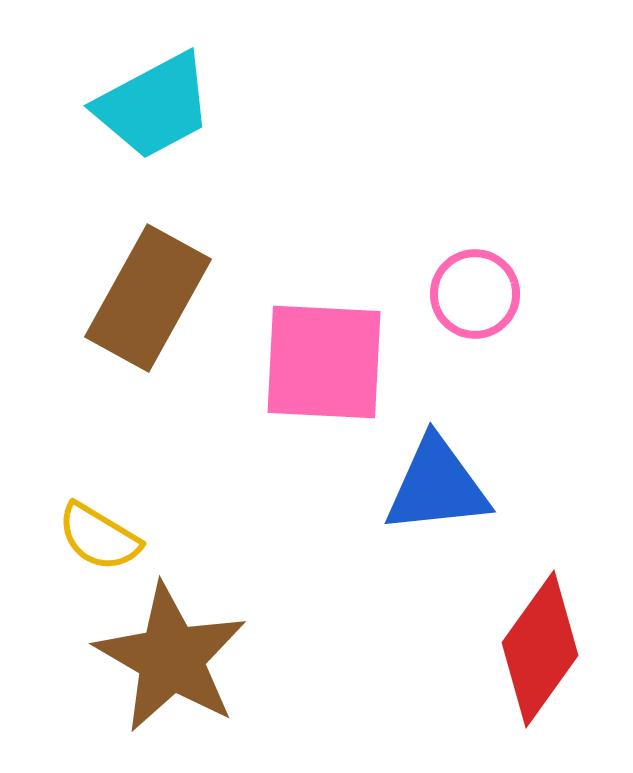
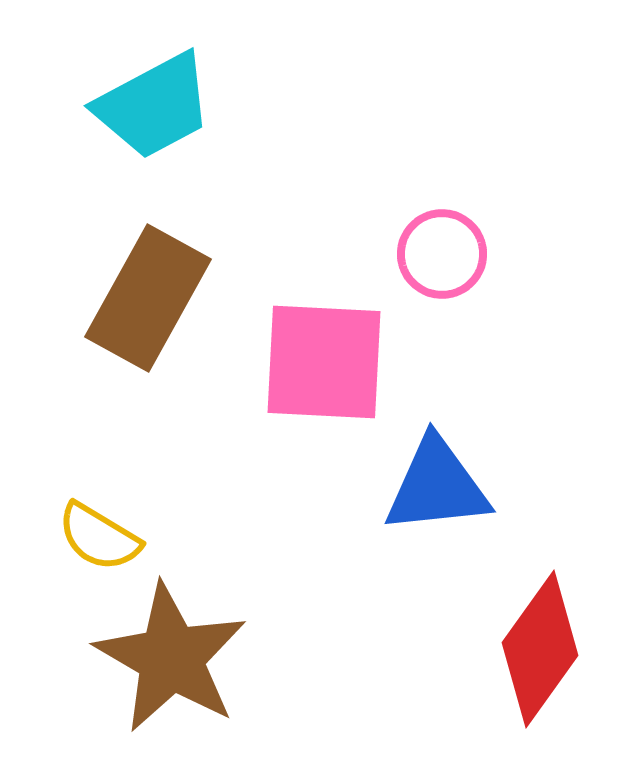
pink circle: moved 33 px left, 40 px up
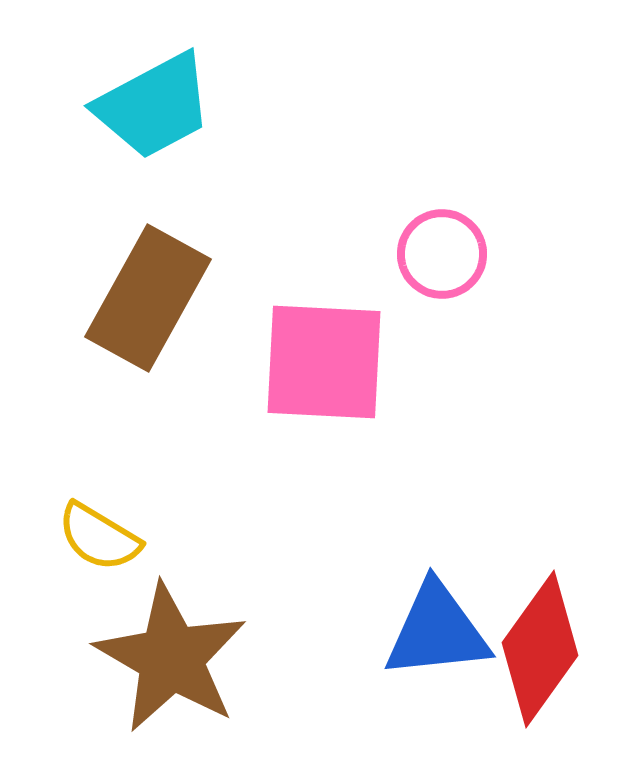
blue triangle: moved 145 px down
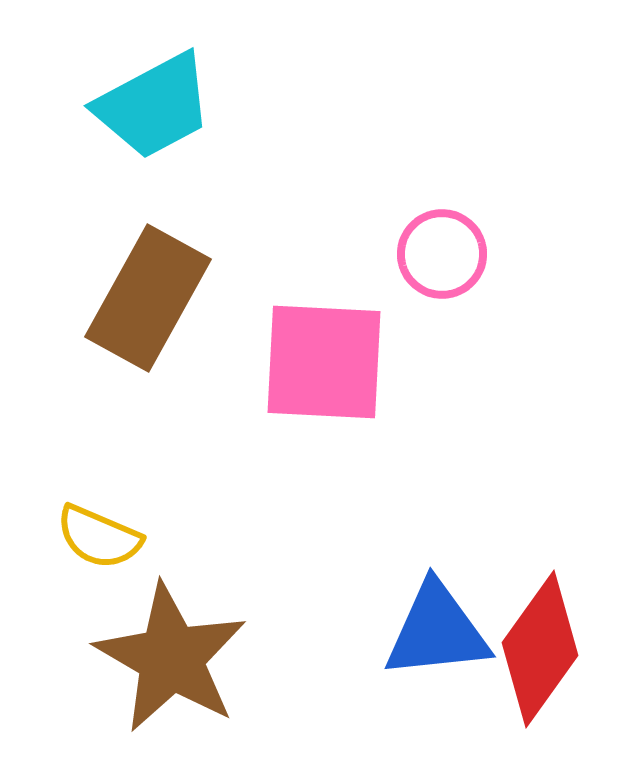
yellow semicircle: rotated 8 degrees counterclockwise
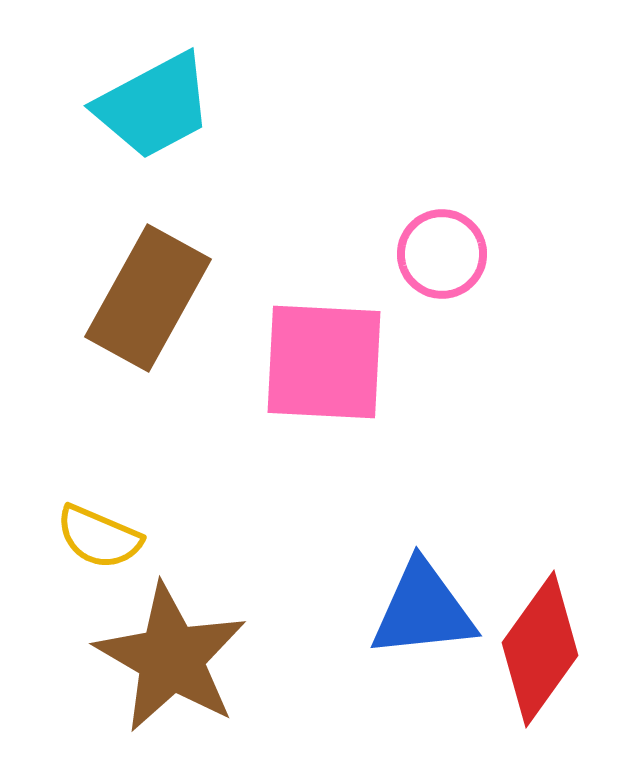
blue triangle: moved 14 px left, 21 px up
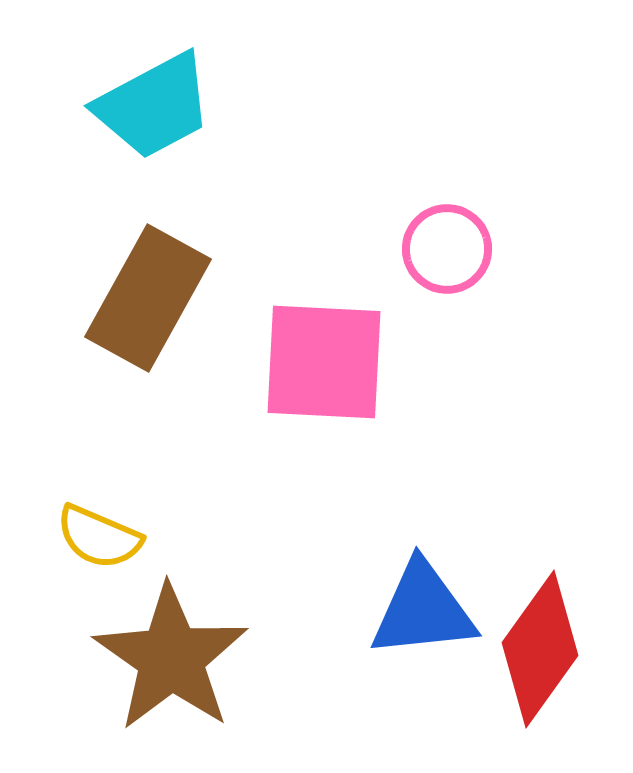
pink circle: moved 5 px right, 5 px up
brown star: rotated 5 degrees clockwise
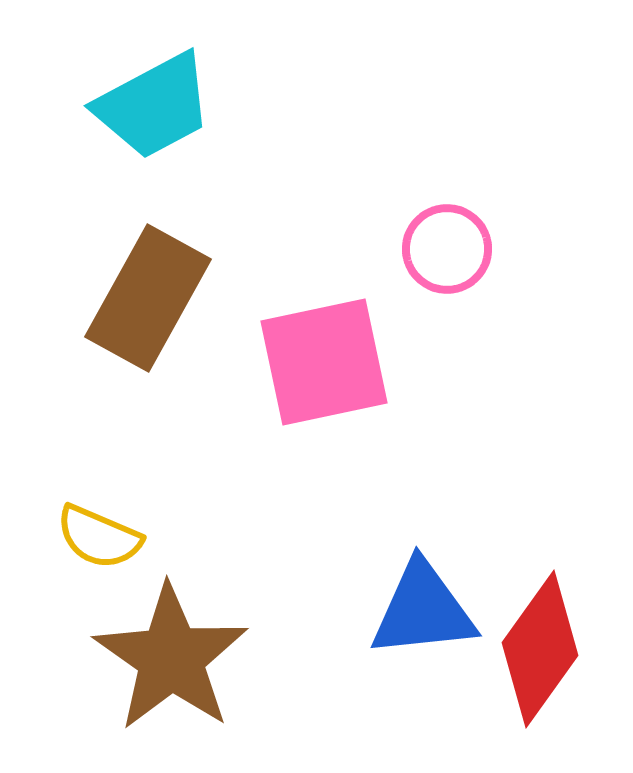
pink square: rotated 15 degrees counterclockwise
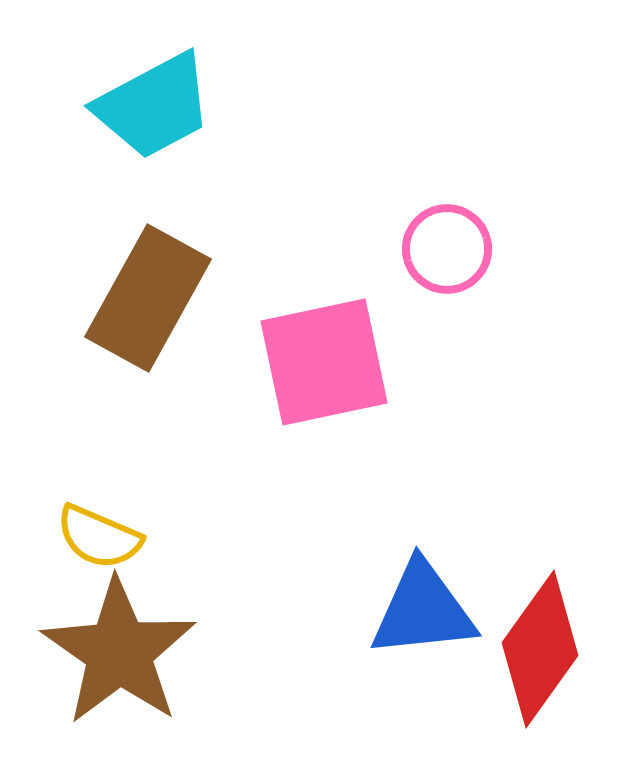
brown star: moved 52 px left, 6 px up
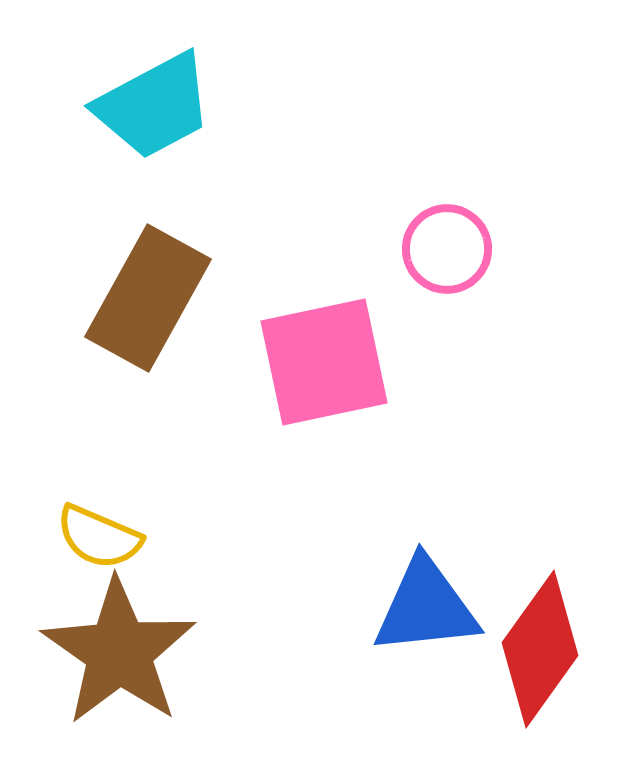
blue triangle: moved 3 px right, 3 px up
